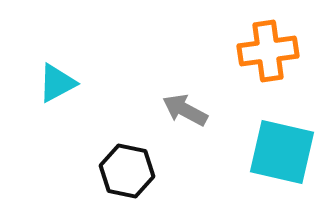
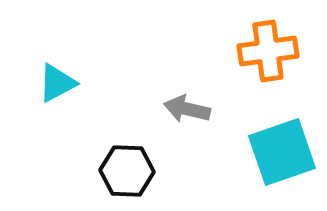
gray arrow: moved 2 px right, 1 px up; rotated 15 degrees counterclockwise
cyan square: rotated 32 degrees counterclockwise
black hexagon: rotated 10 degrees counterclockwise
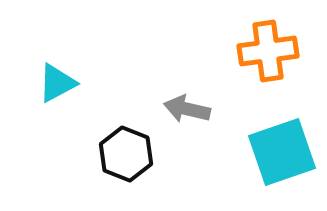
black hexagon: moved 1 px left, 17 px up; rotated 20 degrees clockwise
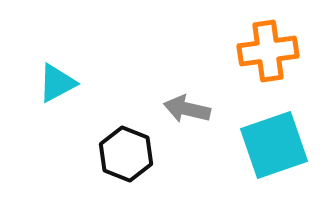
cyan square: moved 8 px left, 7 px up
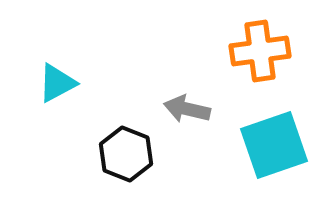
orange cross: moved 8 px left
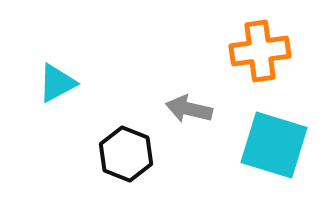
gray arrow: moved 2 px right
cyan square: rotated 36 degrees clockwise
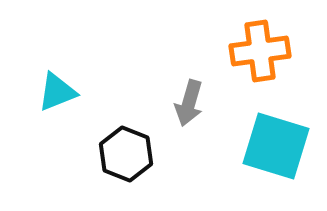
cyan triangle: moved 9 px down; rotated 6 degrees clockwise
gray arrow: moved 6 px up; rotated 87 degrees counterclockwise
cyan square: moved 2 px right, 1 px down
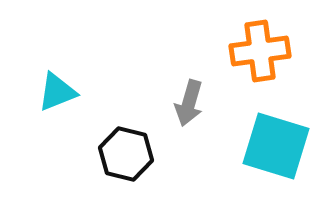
black hexagon: rotated 8 degrees counterclockwise
